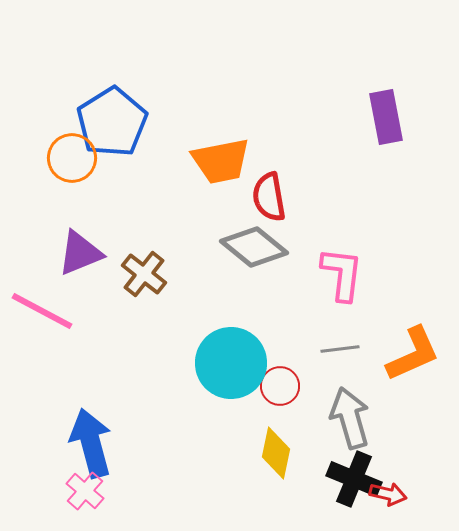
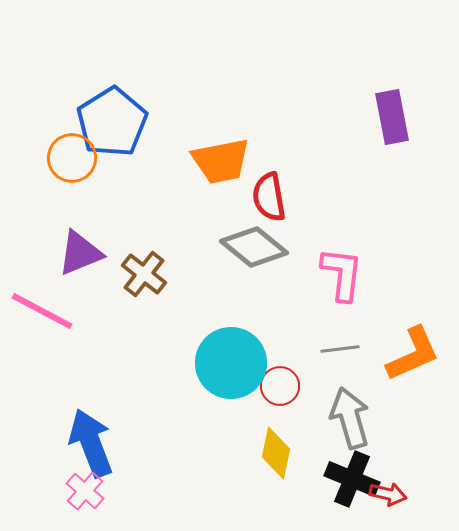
purple rectangle: moved 6 px right
blue arrow: rotated 6 degrees counterclockwise
black cross: moved 2 px left
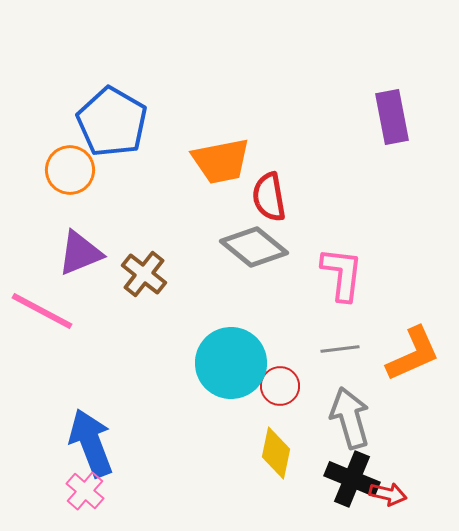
blue pentagon: rotated 10 degrees counterclockwise
orange circle: moved 2 px left, 12 px down
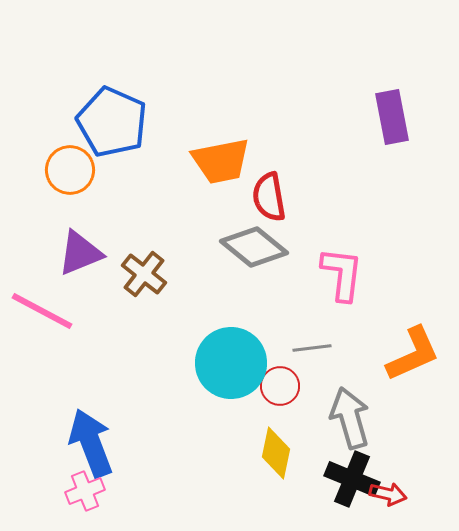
blue pentagon: rotated 6 degrees counterclockwise
gray line: moved 28 px left, 1 px up
pink cross: rotated 27 degrees clockwise
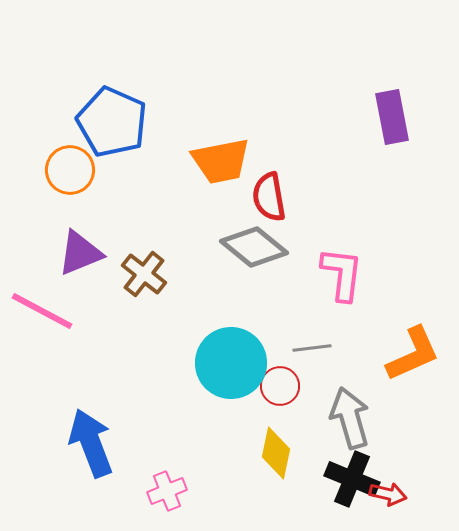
pink cross: moved 82 px right
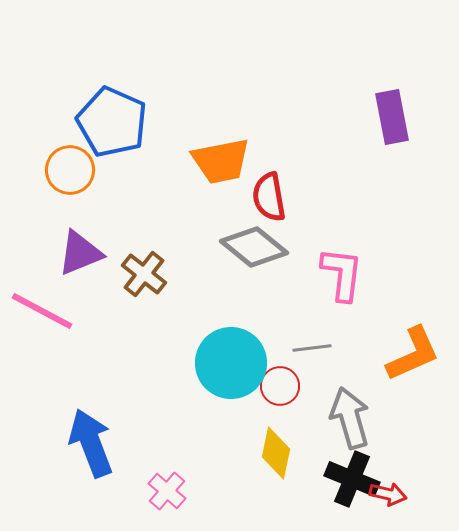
pink cross: rotated 27 degrees counterclockwise
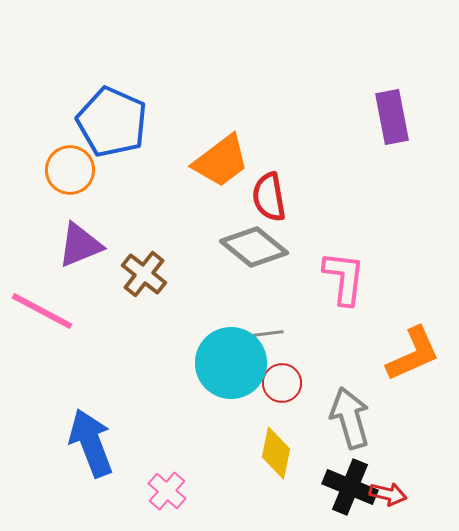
orange trapezoid: rotated 26 degrees counterclockwise
purple triangle: moved 8 px up
pink L-shape: moved 2 px right, 4 px down
gray line: moved 48 px left, 14 px up
red circle: moved 2 px right, 3 px up
black cross: moved 2 px left, 8 px down
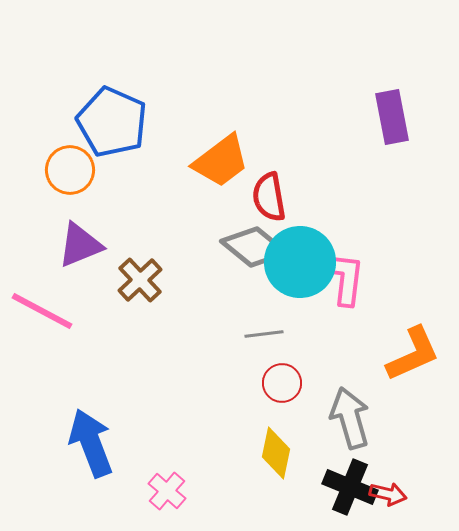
brown cross: moved 4 px left, 6 px down; rotated 9 degrees clockwise
cyan circle: moved 69 px right, 101 px up
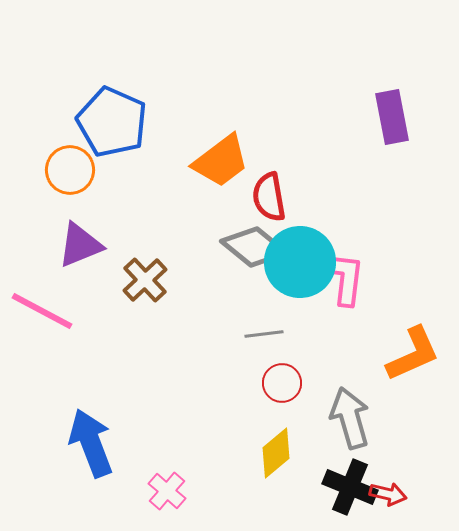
brown cross: moved 5 px right
yellow diamond: rotated 39 degrees clockwise
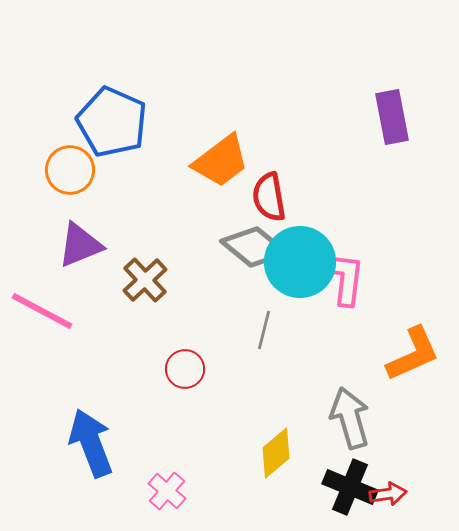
gray line: moved 4 px up; rotated 69 degrees counterclockwise
red circle: moved 97 px left, 14 px up
red arrow: rotated 21 degrees counterclockwise
